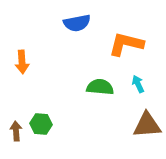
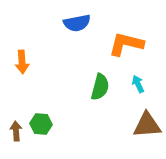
green semicircle: rotated 100 degrees clockwise
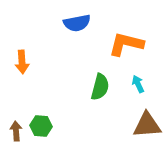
green hexagon: moved 2 px down
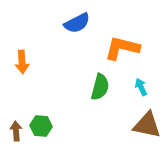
blue semicircle: rotated 16 degrees counterclockwise
orange L-shape: moved 4 px left, 4 px down
cyan arrow: moved 3 px right, 3 px down
brown triangle: rotated 16 degrees clockwise
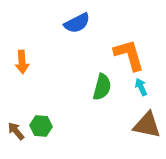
orange L-shape: moved 7 px right, 7 px down; rotated 60 degrees clockwise
green semicircle: moved 2 px right
brown arrow: rotated 36 degrees counterclockwise
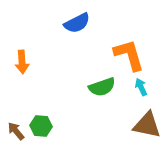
green semicircle: rotated 56 degrees clockwise
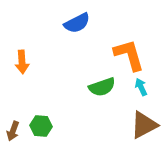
brown triangle: moved 3 px left; rotated 40 degrees counterclockwise
brown arrow: moved 3 px left; rotated 120 degrees counterclockwise
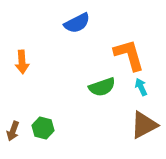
green hexagon: moved 2 px right, 2 px down; rotated 10 degrees clockwise
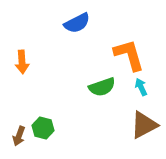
brown arrow: moved 6 px right, 5 px down
